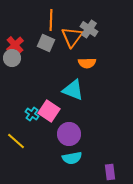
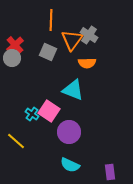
gray cross: moved 6 px down
orange triangle: moved 3 px down
gray square: moved 2 px right, 9 px down
purple circle: moved 2 px up
cyan semicircle: moved 2 px left, 7 px down; rotated 36 degrees clockwise
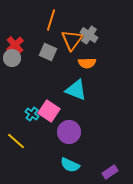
orange line: rotated 15 degrees clockwise
cyan triangle: moved 3 px right
purple rectangle: rotated 63 degrees clockwise
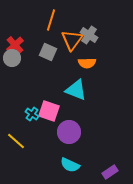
pink square: rotated 15 degrees counterclockwise
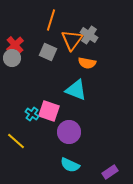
orange semicircle: rotated 12 degrees clockwise
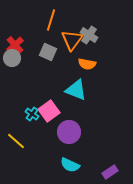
orange semicircle: moved 1 px down
pink square: rotated 35 degrees clockwise
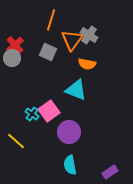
cyan semicircle: rotated 54 degrees clockwise
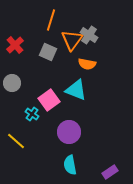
gray circle: moved 25 px down
pink square: moved 11 px up
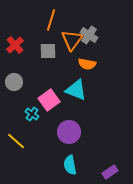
gray square: moved 1 px up; rotated 24 degrees counterclockwise
gray circle: moved 2 px right, 1 px up
